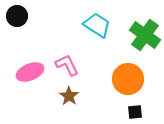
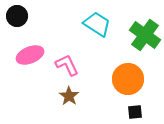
cyan trapezoid: moved 1 px up
pink ellipse: moved 17 px up
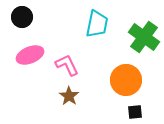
black circle: moved 5 px right, 1 px down
cyan trapezoid: rotated 68 degrees clockwise
green cross: moved 1 px left, 2 px down
orange circle: moved 2 px left, 1 px down
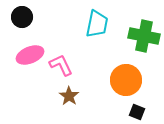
green cross: moved 1 px up; rotated 24 degrees counterclockwise
pink L-shape: moved 6 px left
black square: moved 2 px right; rotated 28 degrees clockwise
